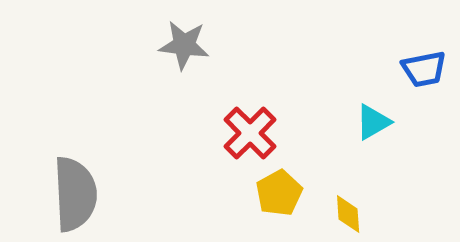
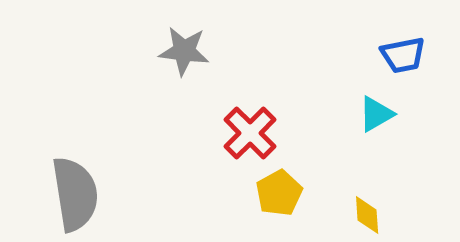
gray star: moved 6 px down
blue trapezoid: moved 21 px left, 14 px up
cyan triangle: moved 3 px right, 8 px up
gray semicircle: rotated 6 degrees counterclockwise
yellow diamond: moved 19 px right, 1 px down
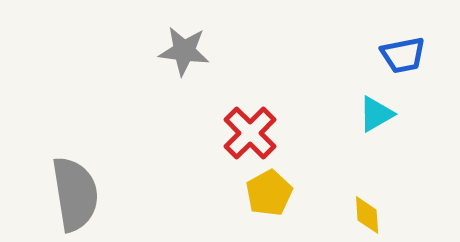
yellow pentagon: moved 10 px left
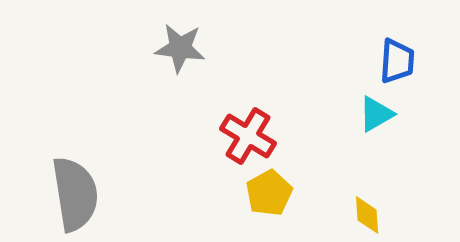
gray star: moved 4 px left, 3 px up
blue trapezoid: moved 6 px left, 6 px down; rotated 75 degrees counterclockwise
red cross: moved 2 px left, 3 px down; rotated 14 degrees counterclockwise
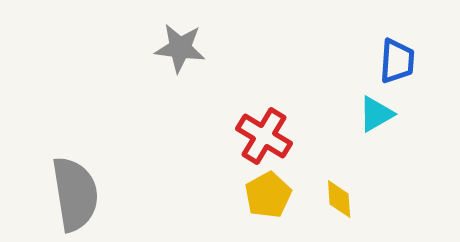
red cross: moved 16 px right
yellow pentagon: moved 1 px left, 2 px down
yellow diamond: moved 28 px left, 16 px up
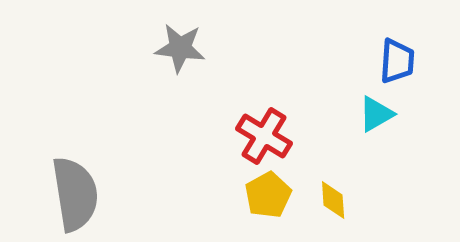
yellow diamond: moved 6 px left, 1 px down
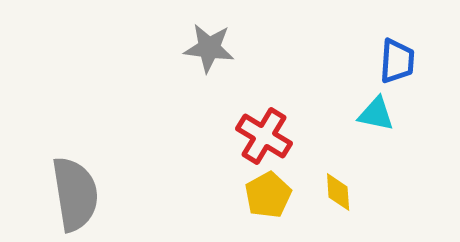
gray star: moved 29 px right
cyan triangle: rotated 42 degrees clockwise
yellow diamond: moved 5 px right, 8 px up
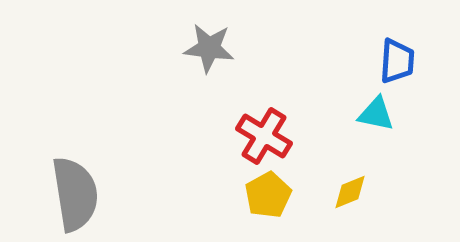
yellow diamond: moved 12 px right; rotated 72 degrees clockwise
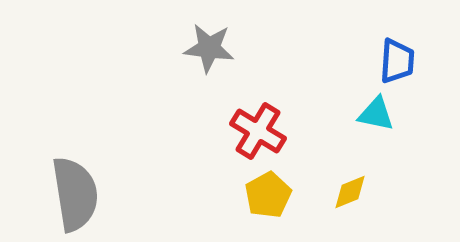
red cross: moved 6 px left, 5 px up
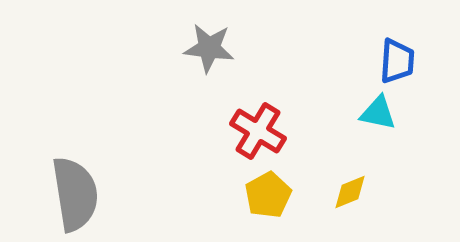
cyan triangle: moved 2 px right, 1 px up
